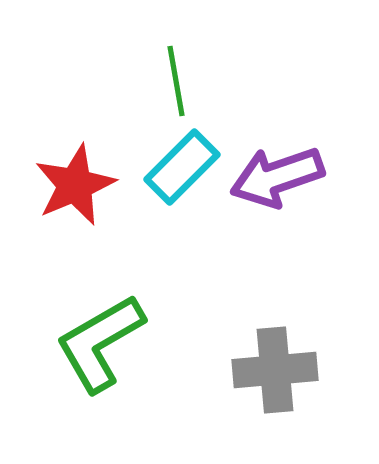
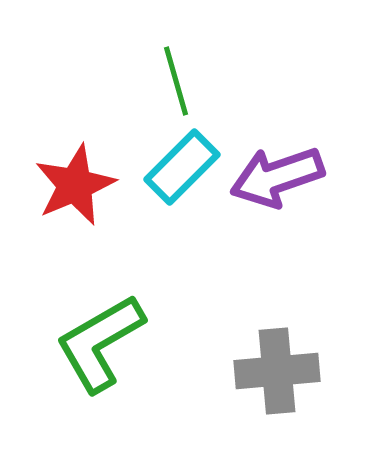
green line: rotated 6 degrees counterclockwise
gray cross: moved 2 px right, 1 px down
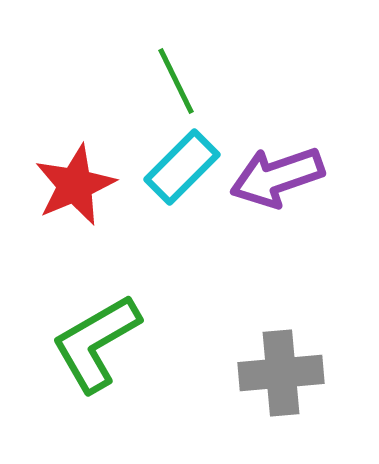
green line: rotated 10 degrees counterclockwise
green L-shape: moved 4 px left
gray cross: moved 4 px right, 2 px down
